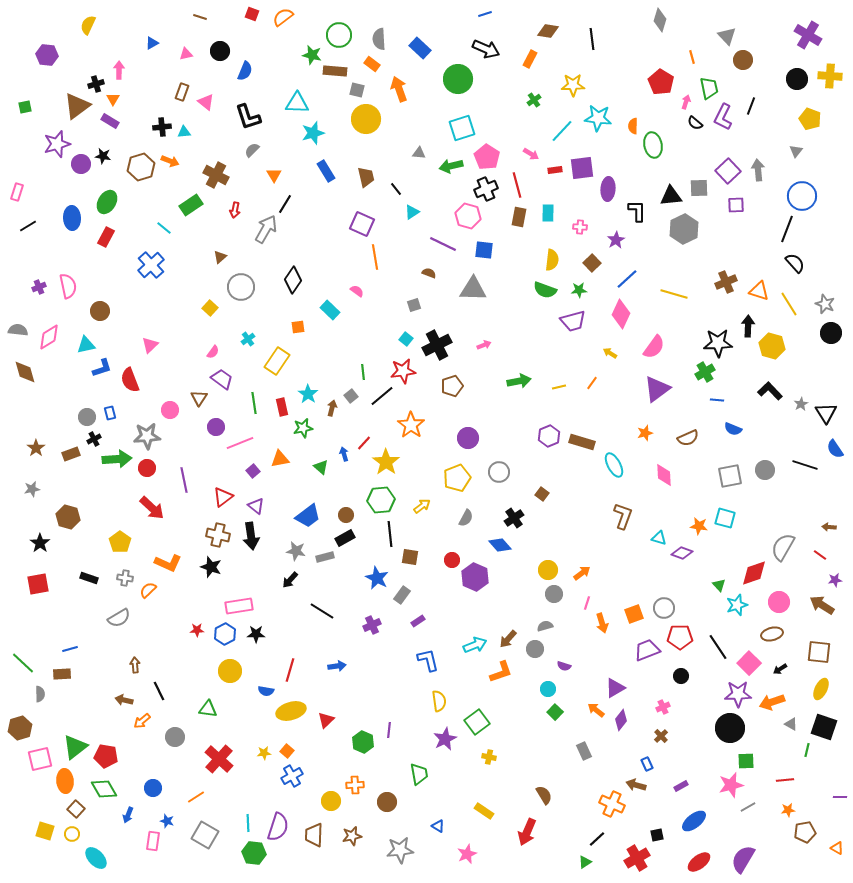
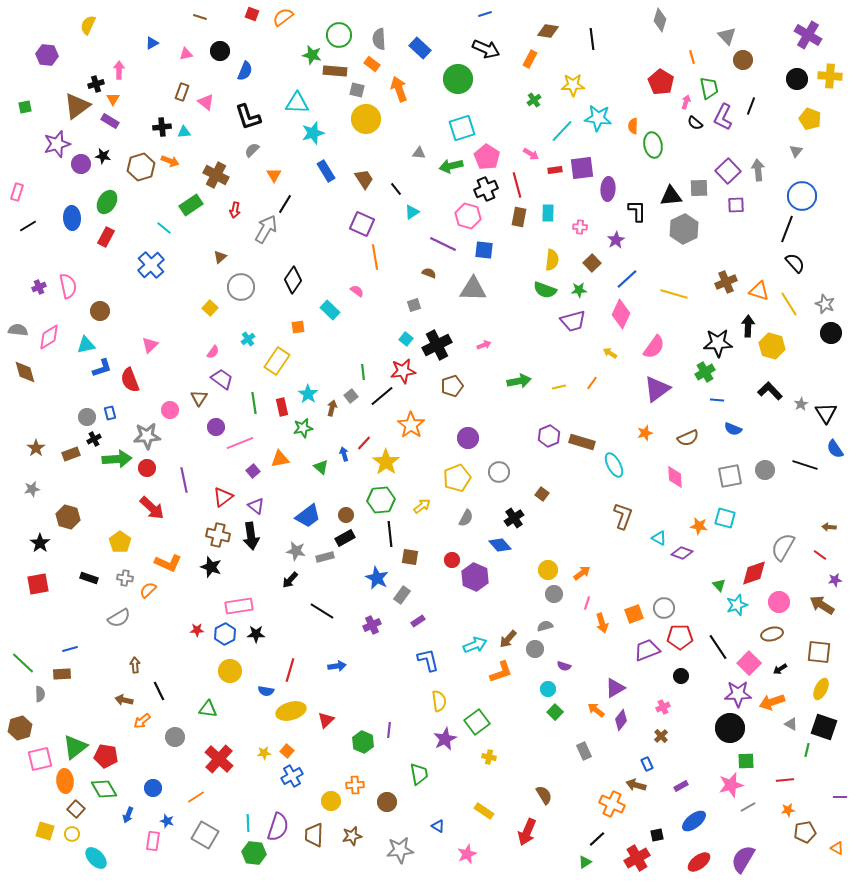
brown trapezoid at (366, 177): moved 2 px left, 2 px down; rotated 20 degrees counterclockwise
pink diamond at (664, 475): moved 11 px right, 2 px down
cyan triangle at (659, 538): rotated 14 degrees clockwise
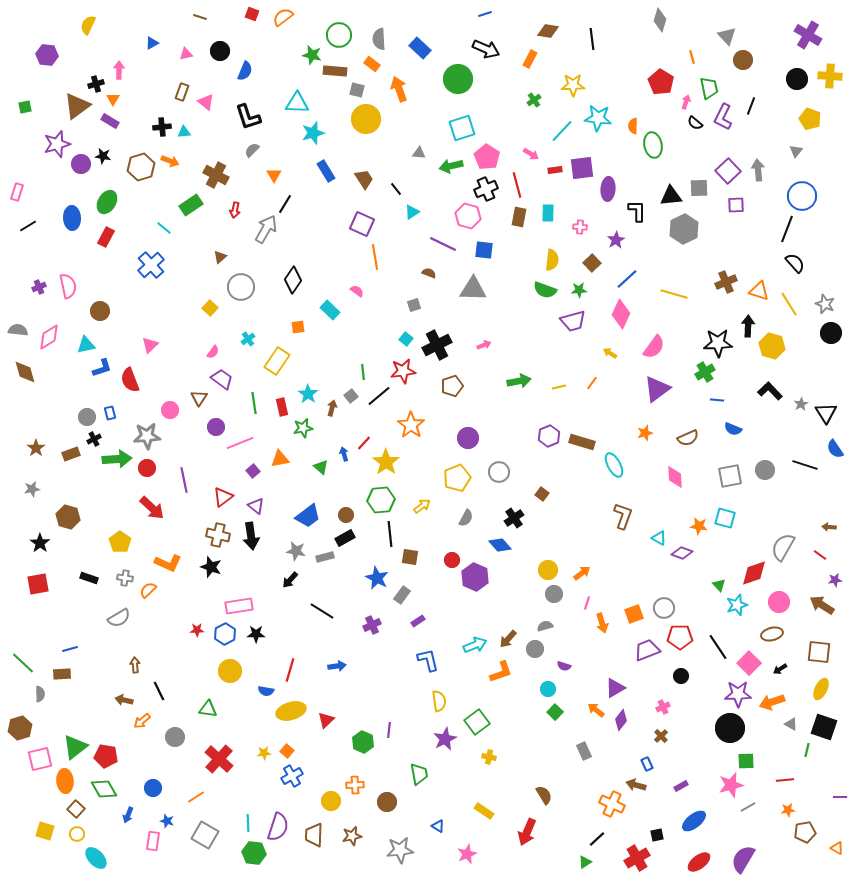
black line at (382, 396): moved 3 px left
yellow circle at (72, 834): moved 5 px right
